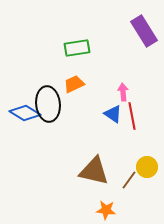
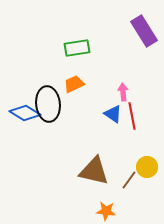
orange star: moved 1 px down
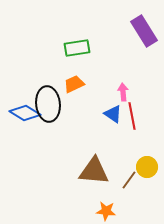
brown triangle: rotated 8 degrees counterclockwise
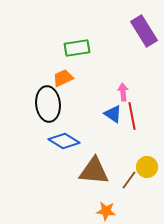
orange trapezoid: moved 11 px left, 6 px up
blue diamond: moved 39 px right, 28 px down
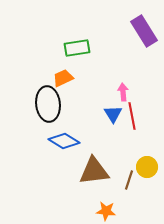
blue triangle: rotated 24 degrees clockwise
brown triangle: rotated 12 degrees counterclockwise
brown line: rotated 18 degrees counterclockwise
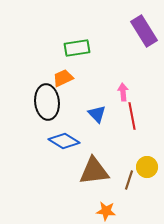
black ellipse: moved 1 px left, 2 px up
blue triangle: moved 16 px left; rotated 12 degrees counterclockwise
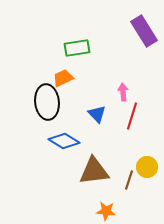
red line: rotated 28 degrees clockwise
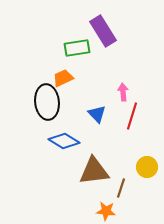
purple rectangle: moved 41 px left
brown line: moved 8 px left, 8 px down
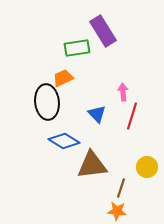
brown triangle: moved 2 px left, 6 px up
orange star: moved 11 px right
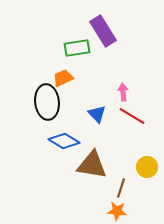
red line: rotated 76 degrees counterclockwise
brown triangle: rotated 16 degrees clockwise
